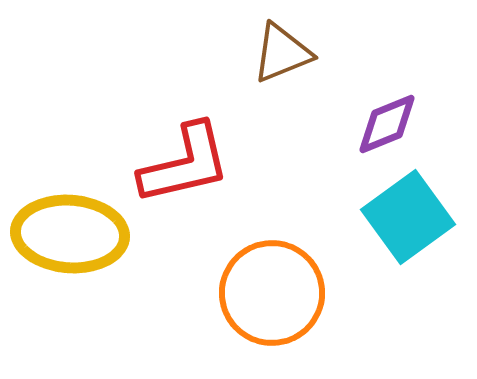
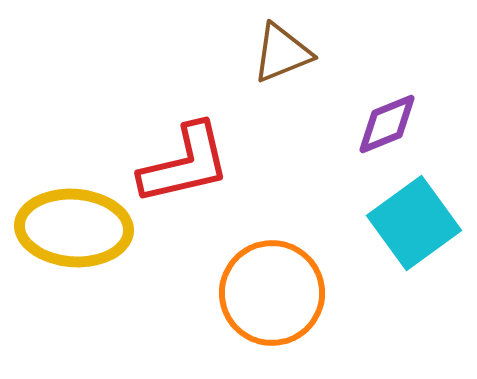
cyan square: moved 6 px right, 6 px down
yellow ellipse: moved 4 px right, 6 px up
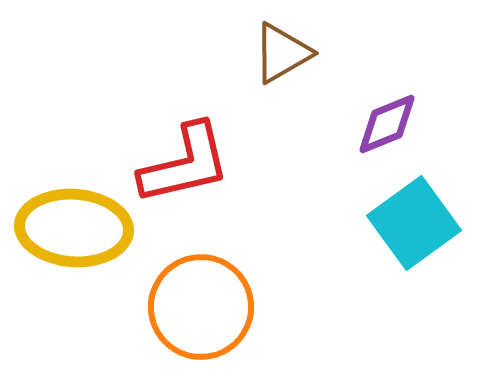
brown triangle: rotated 8 degrees counterclockwise
orange circle: moved 71 px left, 14 px down
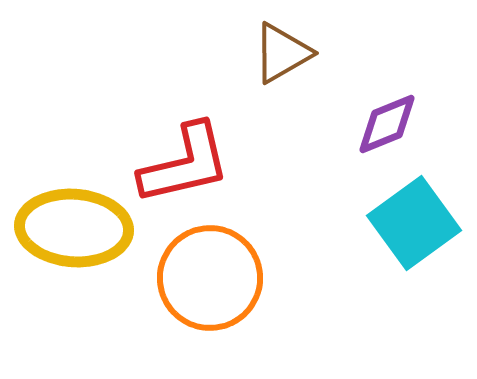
orange circle: moved 9 px right, 29 px up
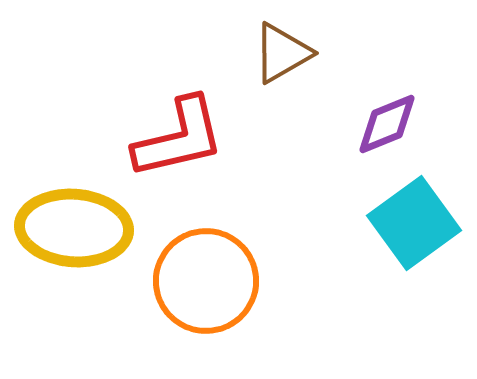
red L-shape: moved 6 px left, 26 px up
orange circle: moved 4 px left, 3 px down
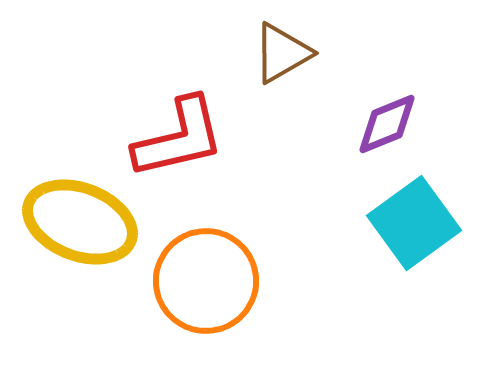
yellow ellipse: moved 6 px right, 6 px up; rotated 17 degrees clockwise
